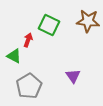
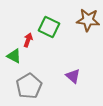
brown star: moved 1 px up
green square: moved 2 px down
purple triangle: rotated 14 degrees counterclockwise
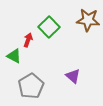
green square: rotated 20 degrees clockwise
gray pentagon: moved 2 px right
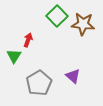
brown star: moved 5 px left, 4 px down
green square: moved 8 px right, 11 px up
green triangle: rotated 35 degrees clockwise
gray pentagon: moved 8 px right, 3 px up
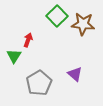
purple triangle: moved 2 px right, 2 px up
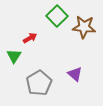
brown star: moved 1 px right, 3 px down
red arrow: moved 2 px right, 2 px up; rotated 40 degrees clockwise
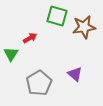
green square: rotated 30 degrees counterclockwise
brown star: rotated 15 degrees counterclockwise
green triangle: moved 3 px left, 2 px up
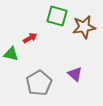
green triangle: rotated 49 degrees counterclockwise
